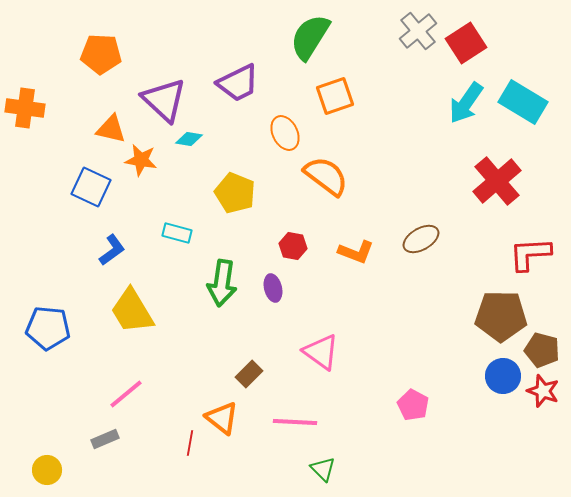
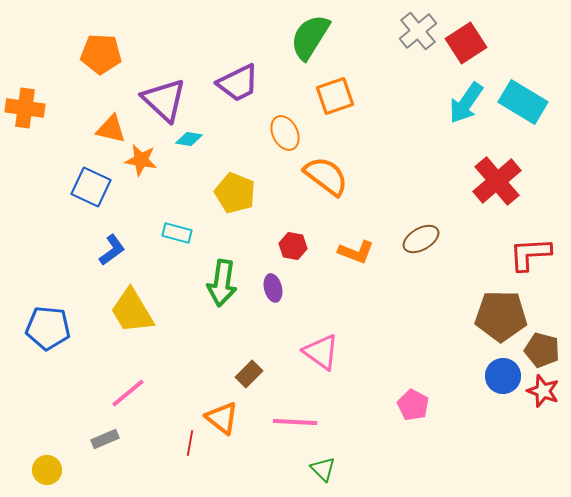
pink line at (126, 394): moved 2 px right, 1 px up
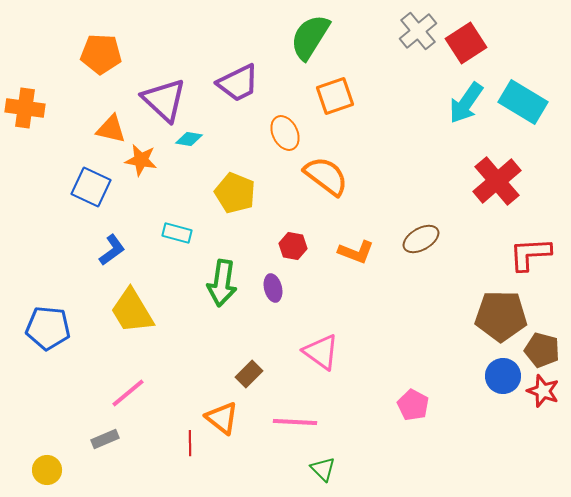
red line at (190, 443): rotated 10 degrees counterclockwise
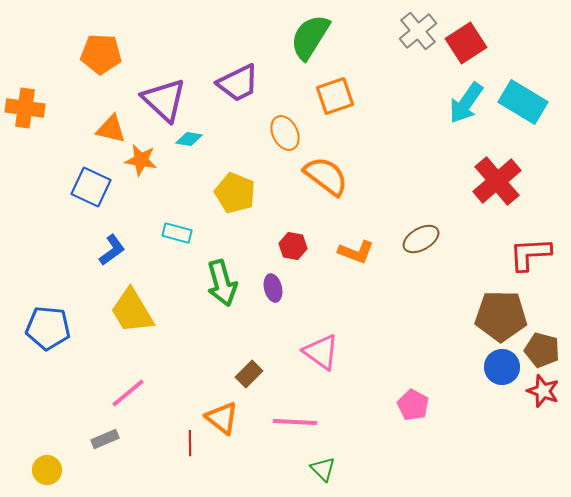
green arrow at (222, 283): rotated 24 degrees counterclockwise
blue circle at (503, 376): moved 1 px left, 9 px up
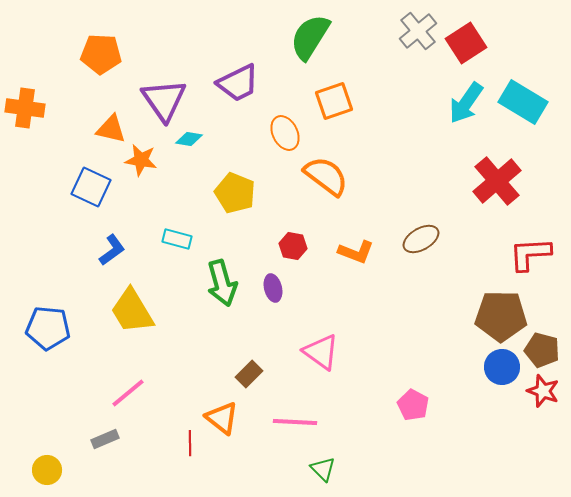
orange square at (335, 96): moved 1 px left, 5 px down
purple triangle at (164, 100): rotated 12 degrees clockwise
cyan rectangle at (177, 233): moved 6 px down
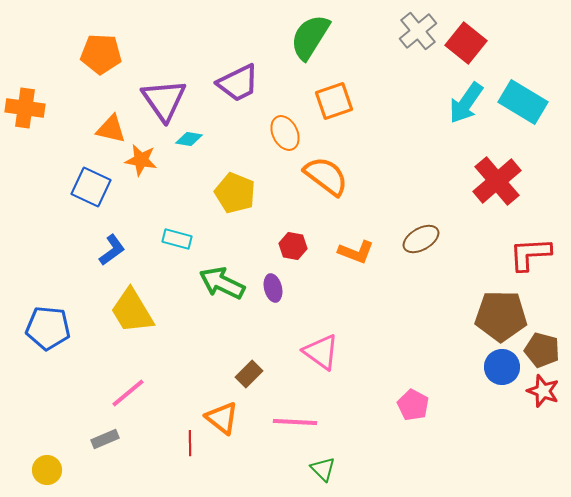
red square at (466, 43): rotated 18 degrees counterclockwise
green arrow at (222, 283): rotated 132 degrees clockwise
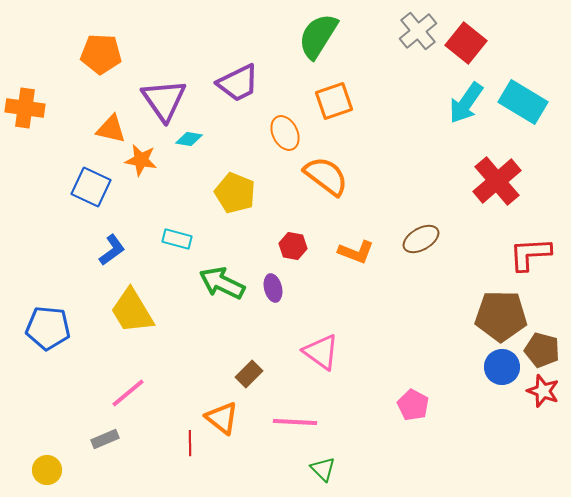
green semicircle at (310, 37): moved 8 px right, 1 px up
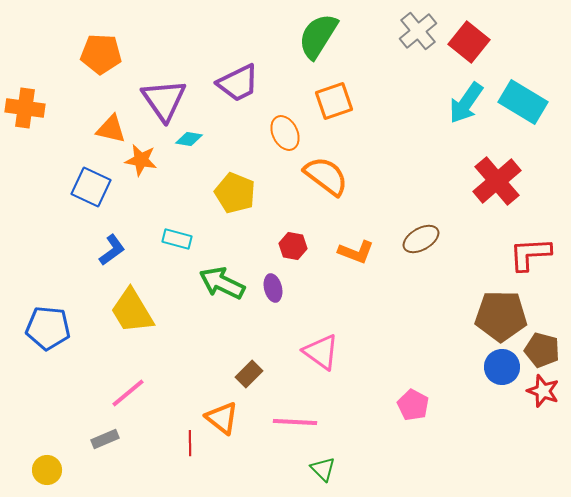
red square at (466, 43): moved 3 px right, 1 px up
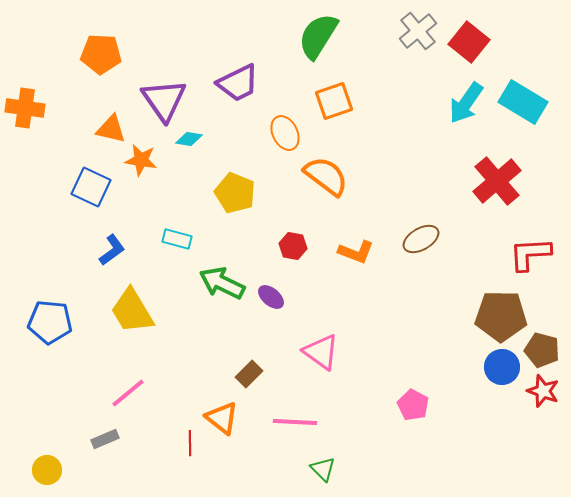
purple ellipse at (273, 288): moved 2 px left, 9 px down; rotated 36 degrees counterclockwise
blue pentagon at (48, 328): moved 2 px right, 6 px up
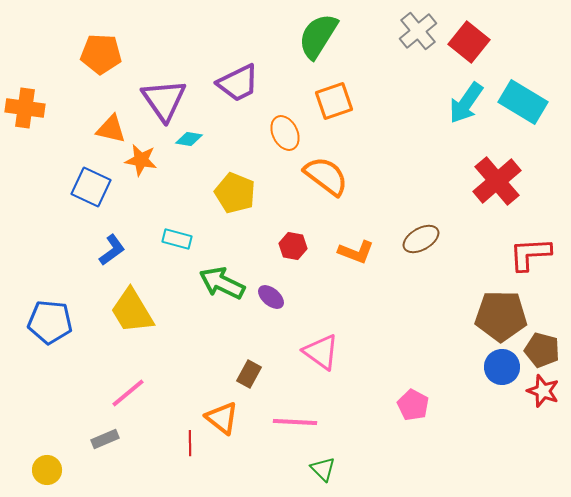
brown rectangle at (249, 374): rotated 16 degrees counterclockwise
